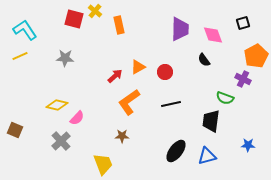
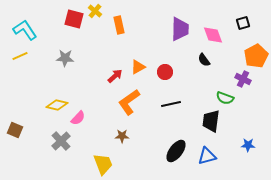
pink semicircle: moved 1 px right
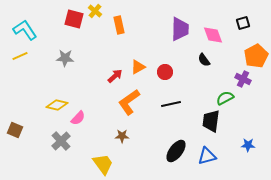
green semicircle: rotated 132 degrees clockwise
yellow trapezoid: rotated 15 degrees counterclockwise
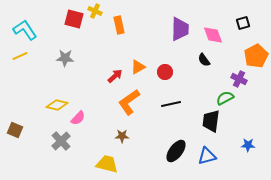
yellow cross: rotated 16 degrees counterclockwise
purple cross: moved 4 px left
yellow trapezoid: moved 4 px right; rotated 40 degrees counterclockwise
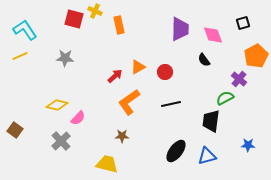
purple cross: rotated 14 degrees clockwise
brown square: rotated 14 degrees clockwise
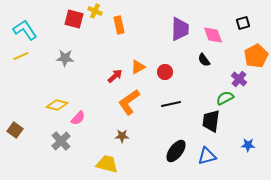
yellow line: moved 1 px right
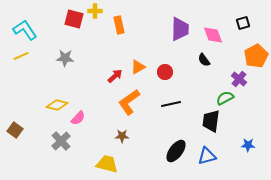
yellow cross: rotated 24 degrees counterclockwise
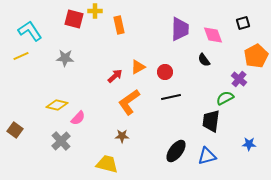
cyan L-shape: moved 5 px right, 1 px down
black line: moved 7 px up
blue star: moved 1 px right, 1 px up
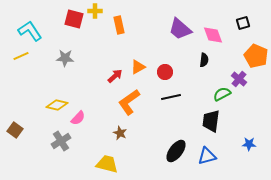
purple trapezoid: rotated 130 degrees clockwise
orange pentagon: rotated 20 degrees counterclockwise
black semicircle: rotated 136 degrees counterclockwise
green semicircle: moved 3 px left, 4 px up
brown star: moved 2 px left, 3 px up; rotated 24 degrees clockwise
gray cross: rotated 12 degrees clockwise
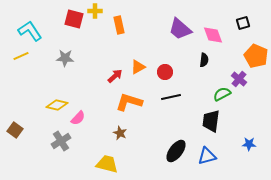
orange L-shape: rotated 52 degrees clockwise
